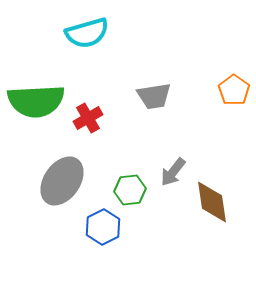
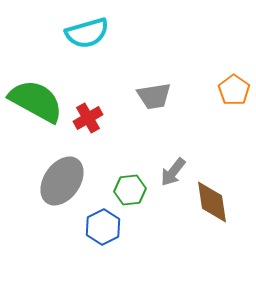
green semicircle: rotated 148 degrees counterclockwise
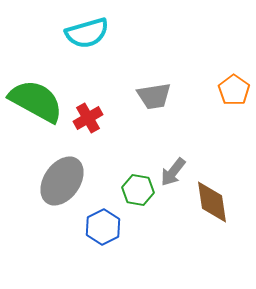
green hexagon: moved 8 px right; rotated 16 degrees clockwise
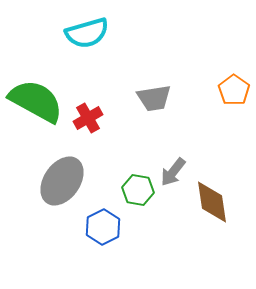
gray trapezoid: moved 2 px down
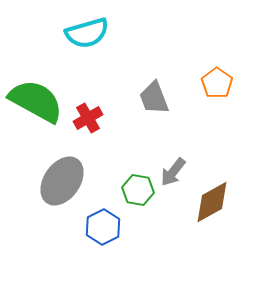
orange pentagon: moved 17 px left, 7 px up
gray trapezoid: rotated 78 degrees clockwise
brown diamond: rotated 69 degrees clockwise
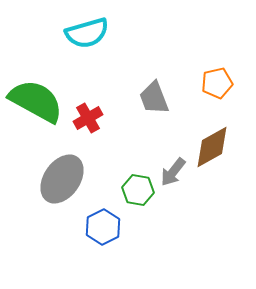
orange pentagon: rotated 24 degrees clockwise
gray ellipse: moved 2 px up
brown diamond: moved 55 px up
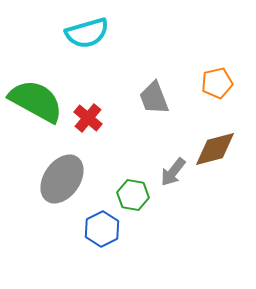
red cross: rotated 20 degrees counterclockwise
brown diamond: moved 3 px right, 2 px down; rotated 15 degrees clockwise
green hexagon: moved 5 px left, 5 px down
blue hexagon: moved 1 px left, 2 px down
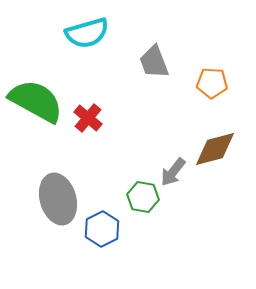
orange pentagon: moved 5 px left; rotated 16 degrees clockwise
gray trapezoid: moved 36 px up
gray ellipse: moved 4 px left, 20 px down; rotated 51 degrees counterclockwise
green hexagon: moved 10 px right, 2 px down
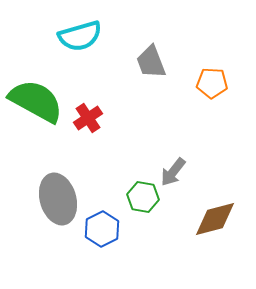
cyan semicircle: moved 7 px left, 3 px down
gray trapezoid: moved 3 px left
red cross: rotated 16 degrees clockwise
brown diamond: moved 70 px down
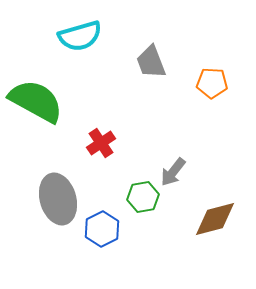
red cross: moved 13 px right, 25 px down
green hexagon: rotated 20 degrees counterclockwise
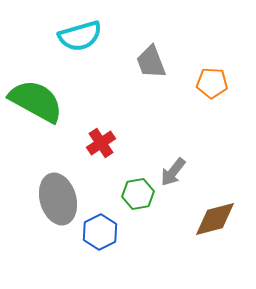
green hexagon: moved 5 px left, 3 px up
blue hexagon: moved 2 px left, 3 px down
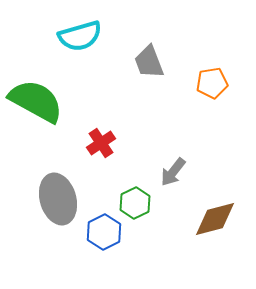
gray trapezoid: moved 2 px left
orange pentagon: rotated 12 degrees counterclockwise
green hexagon: moved 3 px left, 9 px down; rotated 16 degrees counterclockwise
blue hexagon: moved 4 px right
